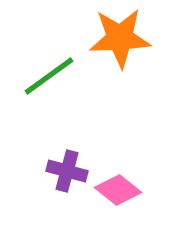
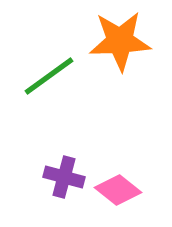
orange star: moved 3 px down
purple cross: moved 3 px left, 6 px down
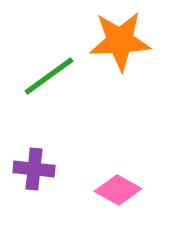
purple cross: moved 30 px left, 8 px up; rotated 9 degrees counterclockwise
pink diamond: rotated 9 degrees counterclockwise
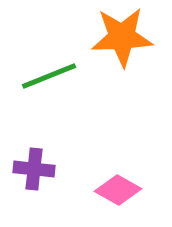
orange star: moved 2 px right, 4 px up
green line: rotated 14 degrees clockwise
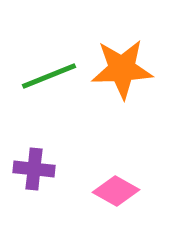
orange star: moved 32 px down
pink diamond: moved 2 px left, 1 px down
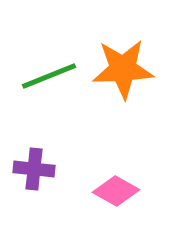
orange star: moved 1 px right
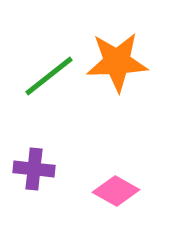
orange star: moved 6 px left, 7 px up
green line: rotated 16 degrees counterclockwise
